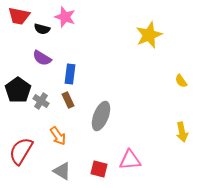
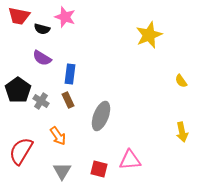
gray triangle: rotated 30 degrees clockwise
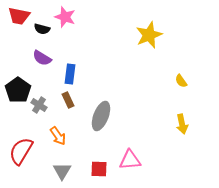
gray cross: moved 2 px left, 4 px down
yellow arrow: moved 8 px up
red square: rotated 12 degrees counterclockwise
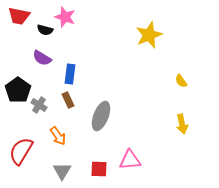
black semicircle: moved 3 px right, 1 px down
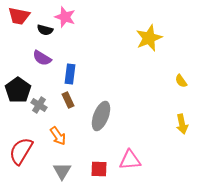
yellow star: moved 3 px down
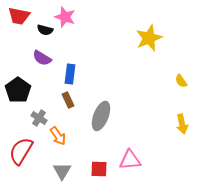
gray cross: moved 13 px down
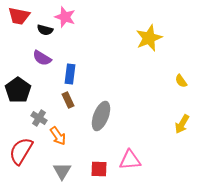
yellow arrow: rotated 42 degrees clockwise
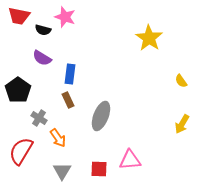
black semicircle: moved 2 px left
yellow star: rotated 16 degrees counterclockwise
orange arrow: moved 2 px down
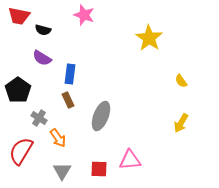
pink star: moved 19 px right, 2 px up
yellow arrow: moved 1 px left, 1 px up
